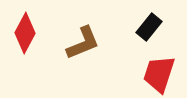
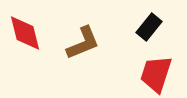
red diamond: rotated 42 degrees counterclockwise
red trapezoid: moved 3 px left
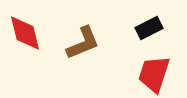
black rectangle: moved 1 px down; rotated 24 degrees clockwise
red trapezoid: moved 2 px left
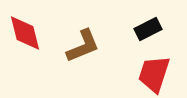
black rectangle: moved 1 px left, 1 px down
brown L-shape: moved 3 px down
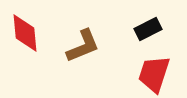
red diamond: rotated 9 degrees clockwise
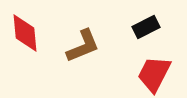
black rectangle: moved 2 px left, 2 px up
red trapezoid: rotated 9 degrees clockwise
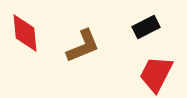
red trapezoid: moved 2 px right
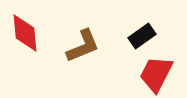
black rectangle: moved 4 px left, 9 px down; rotated 8 degrees counterclockwise
